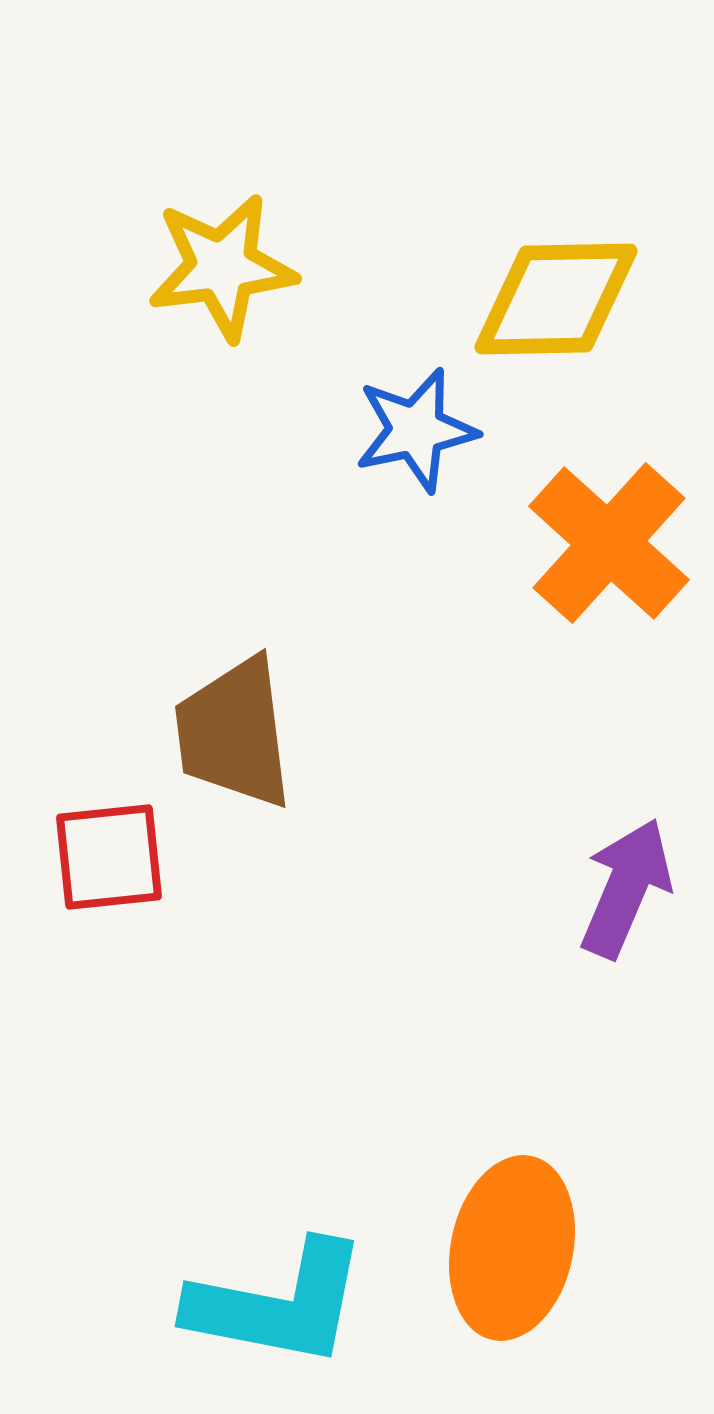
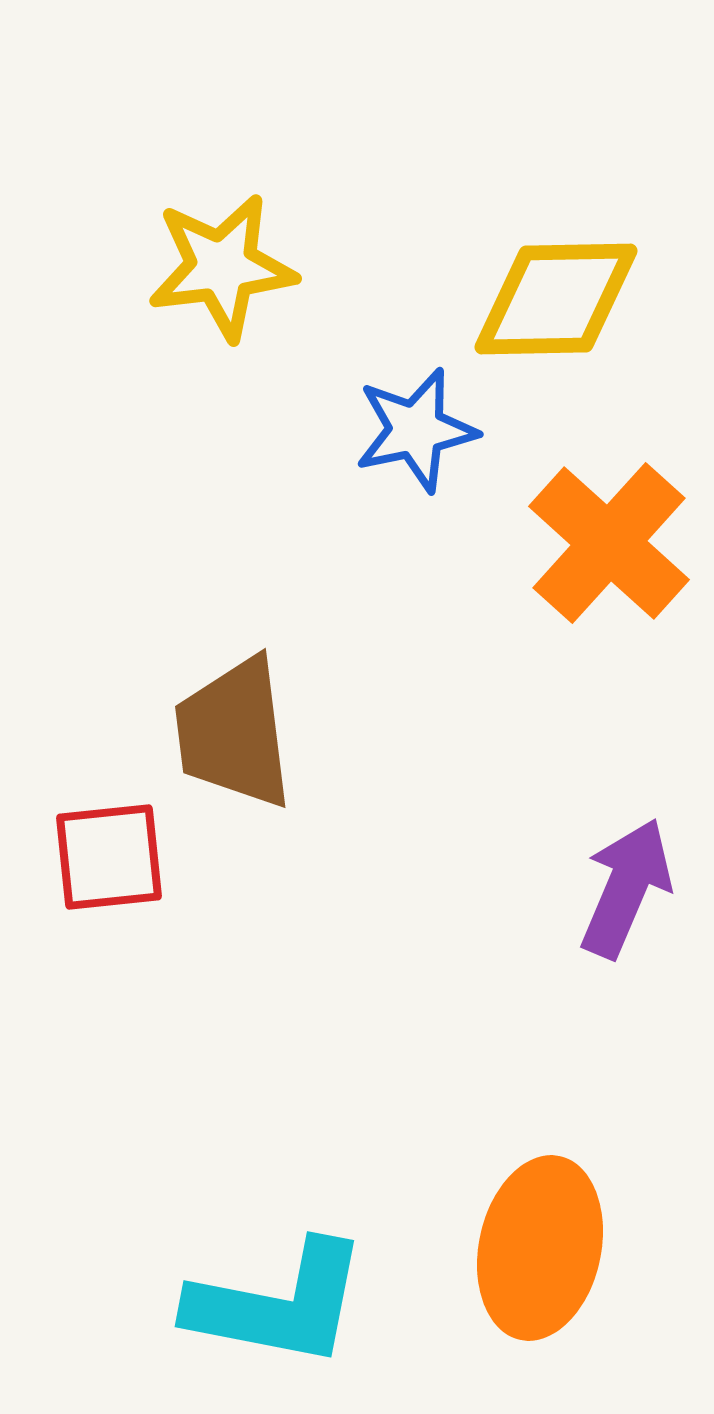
orange ellipse: moved 28 px right
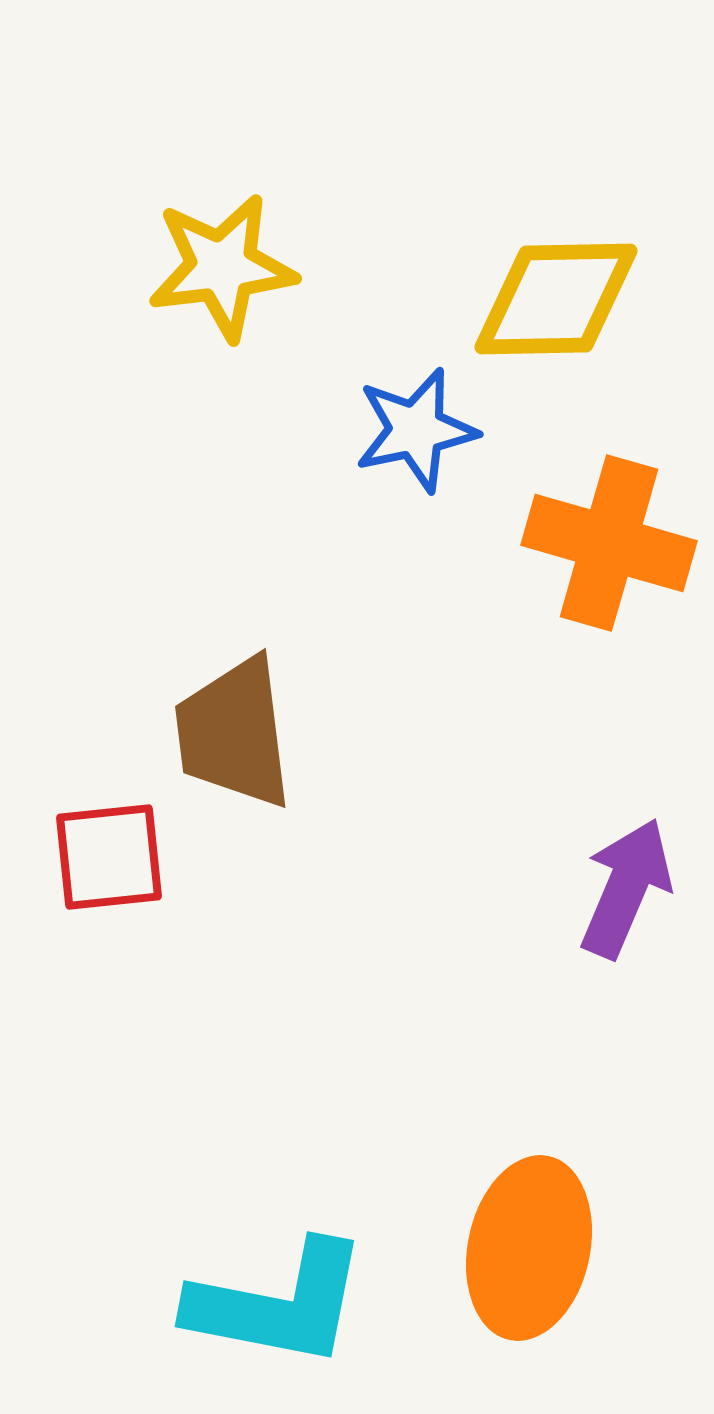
orange cross: rotated 26 degrees counterclockwise
orange ellipse: moved 11 px left
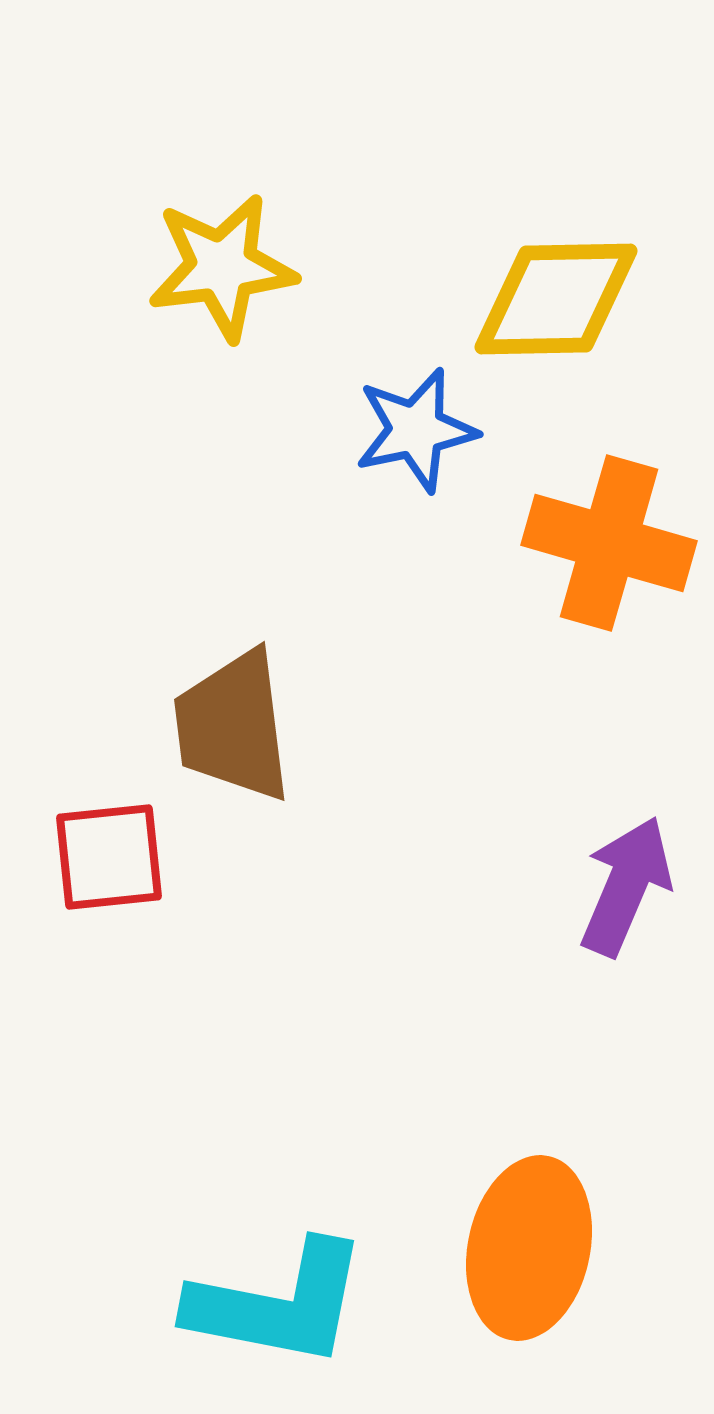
brown trapezoid: moved 1 px left, 7 px up
purple arrow: moved 2 px up
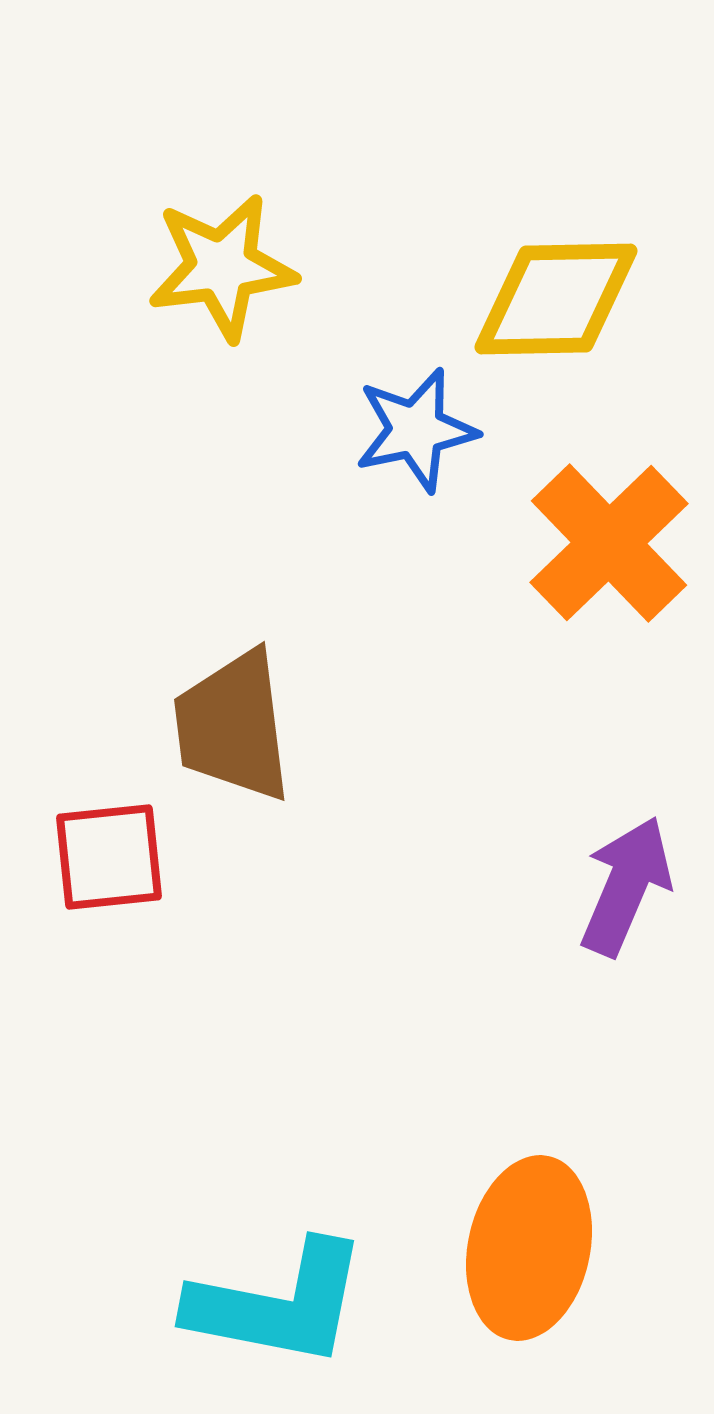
orange cross: rotated 30 degrees clockwise
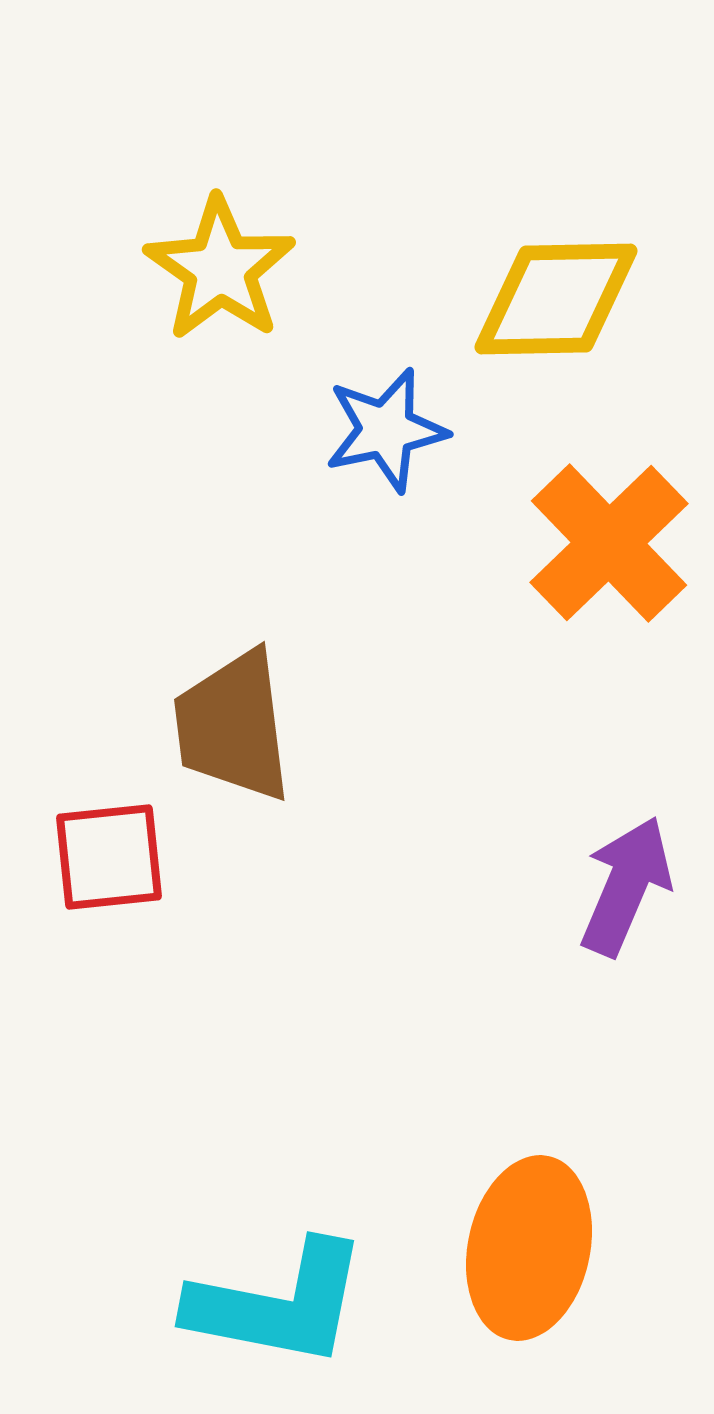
yellow star: moved 2 px left, 2 px down; rotated 30 degrees counterclockwise
blue star: moved 30 px left
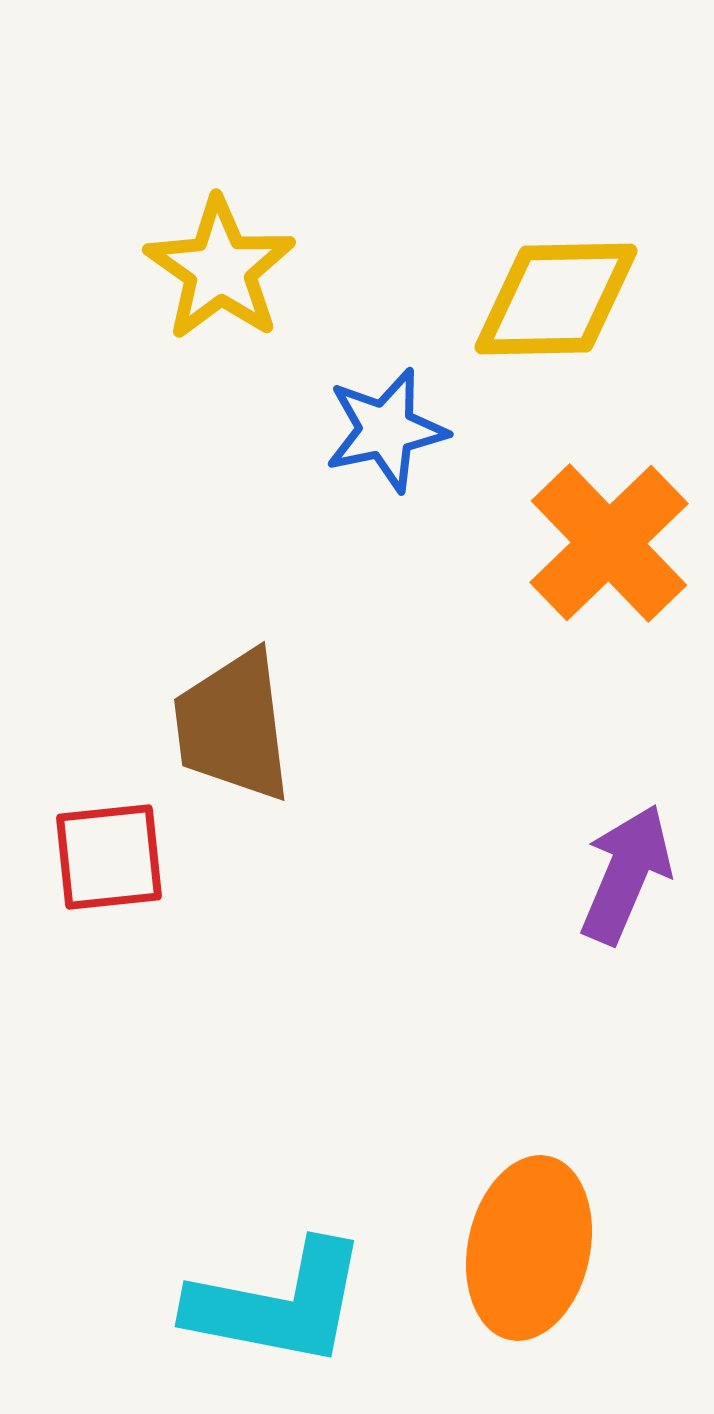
purple arrow: moved 12 px up
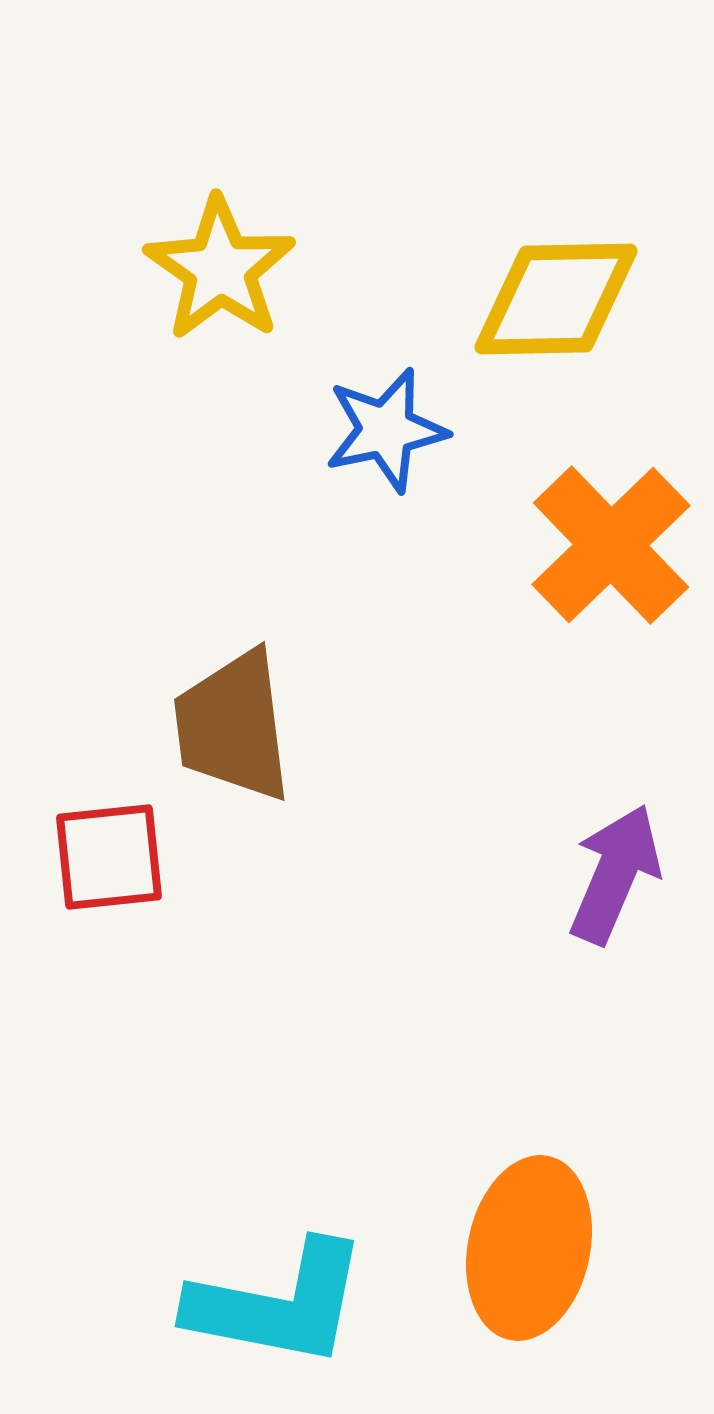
orange cross: moved 2 px right, 2 px down
purple arrow: moved 11 px left
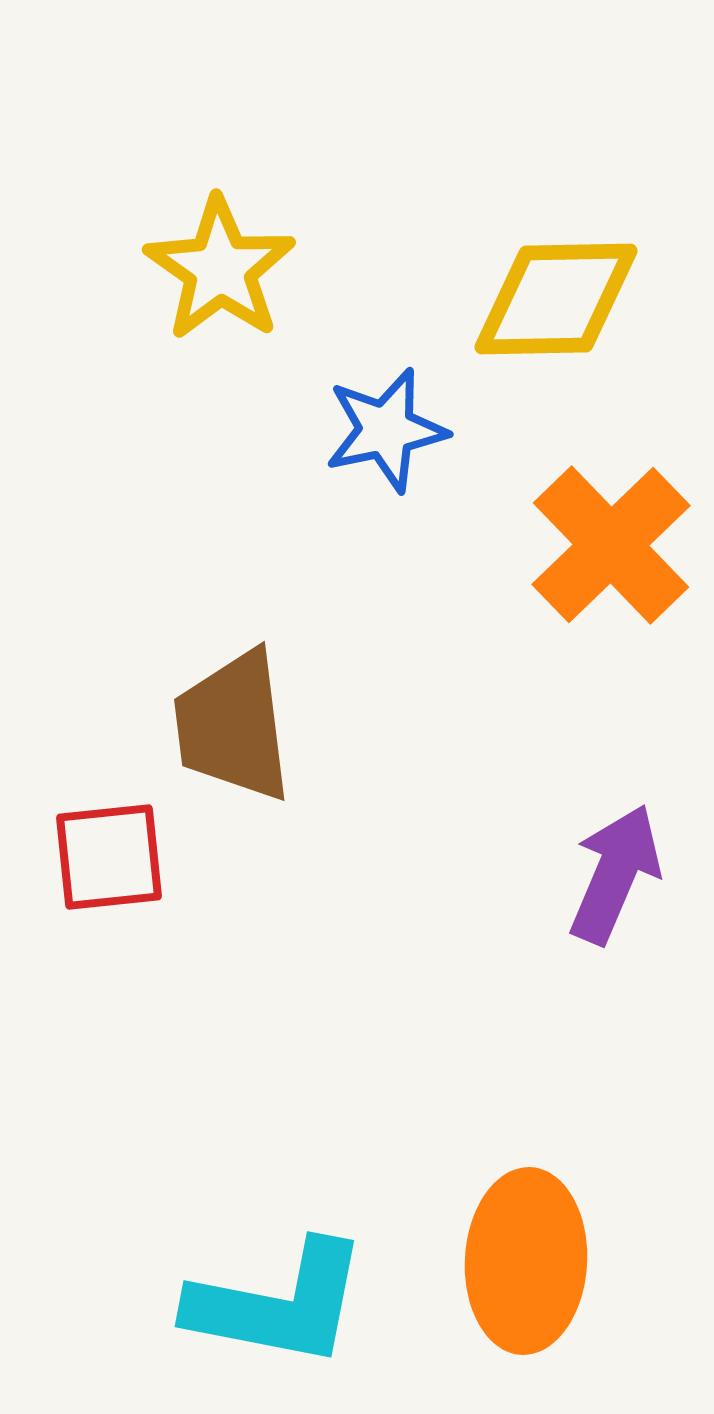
orange ellipse: moved 3 px left, 13 px down; rotated 9 degrees counterclockwise
